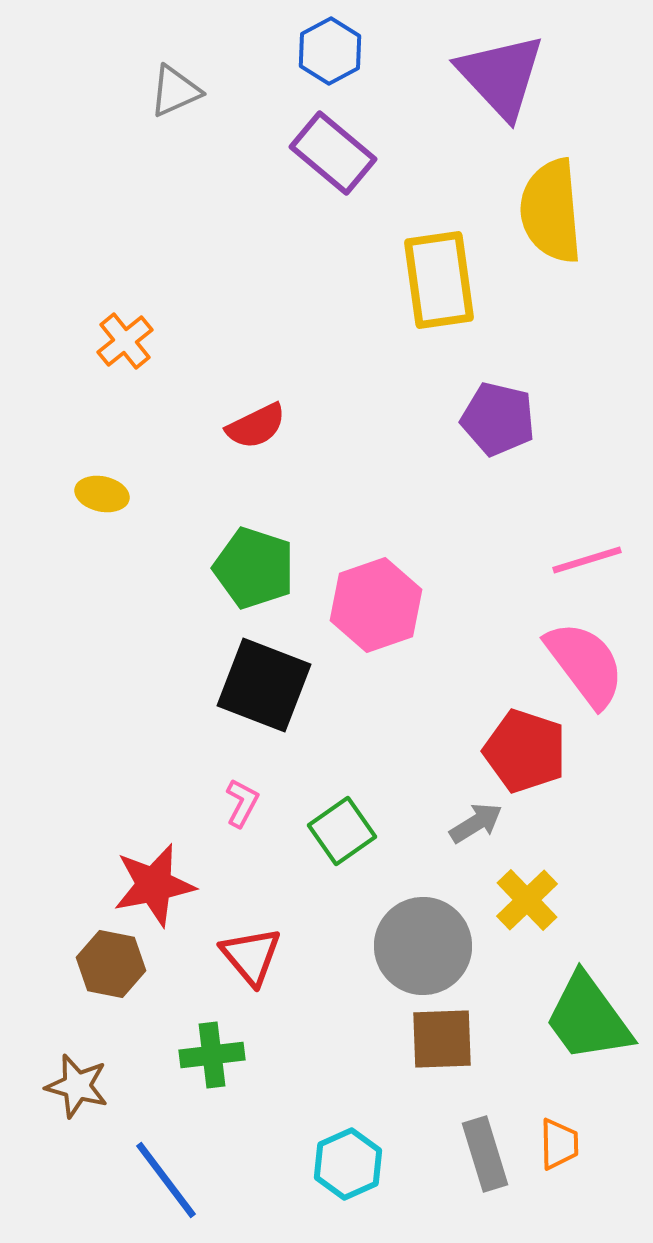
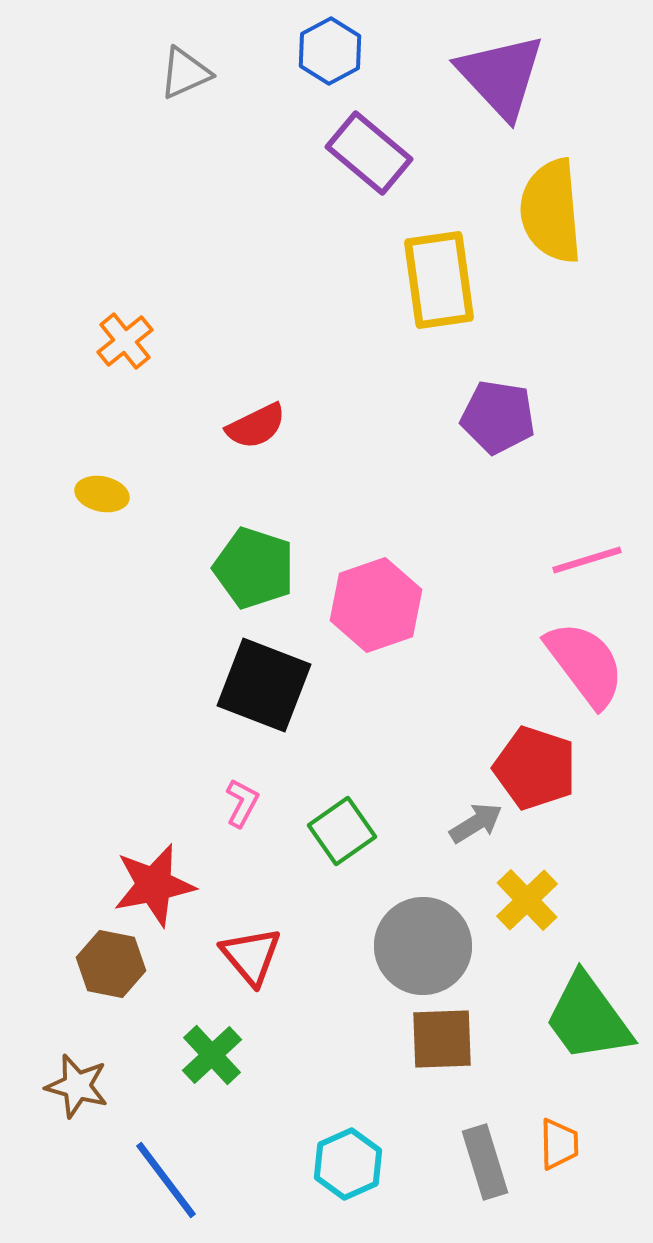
gray triangle: moved 10 px right, 18 px up
purple rectangle: moved 36 px right
purple pentagon: moved 2 px up; rotated 4 degrees counterclockwise
red pentagon: moved 10 px right, 17 px down
green cross: rotated 36 degrees counterclockwise
gray rectangle: moved 8 px down
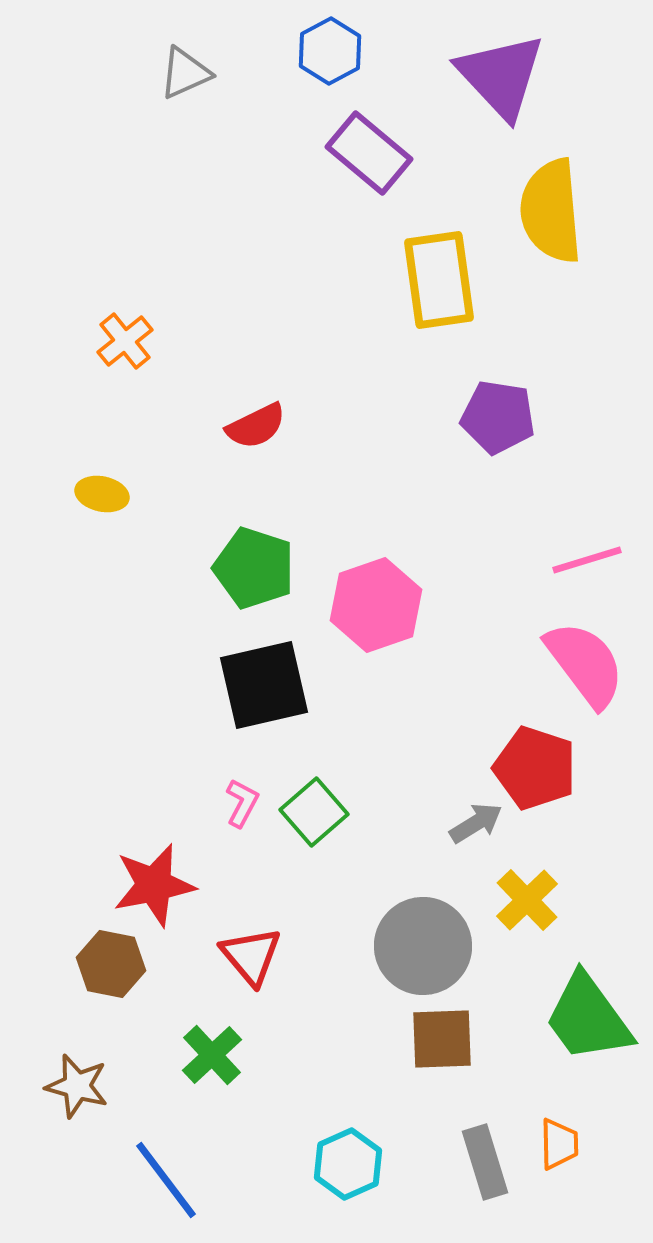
black square: rotated 34 degrees counterclockwise
green square: moved 28 px left, 19 px up; rotated 6 degrees counterclockwise
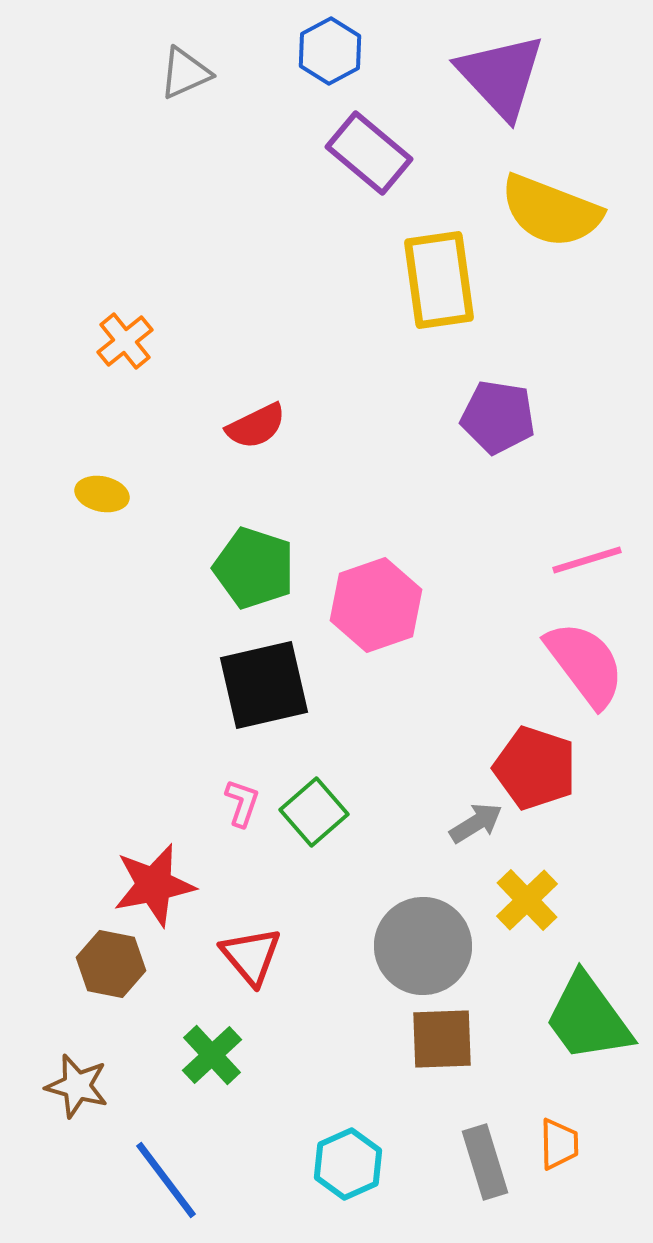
yellow semicircle: rotated 64 degrees counterclockwise
pink L-shape: rotated 9 degrees counterclockwise
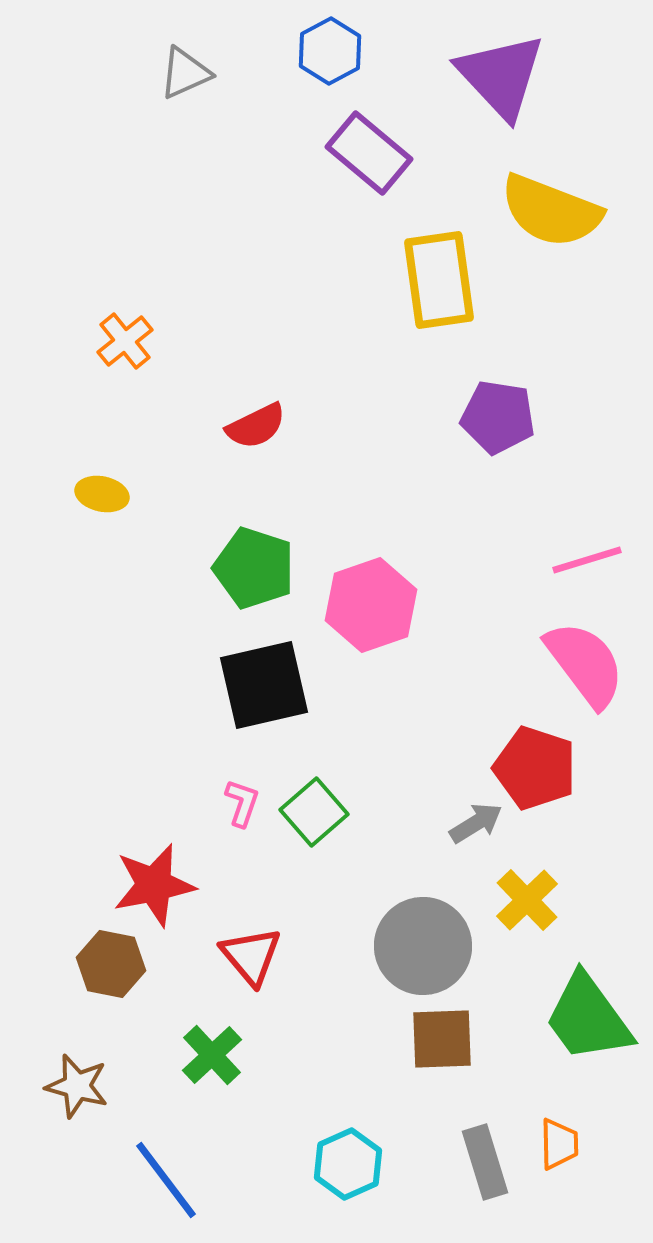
pink hexagon: moved 5 px left
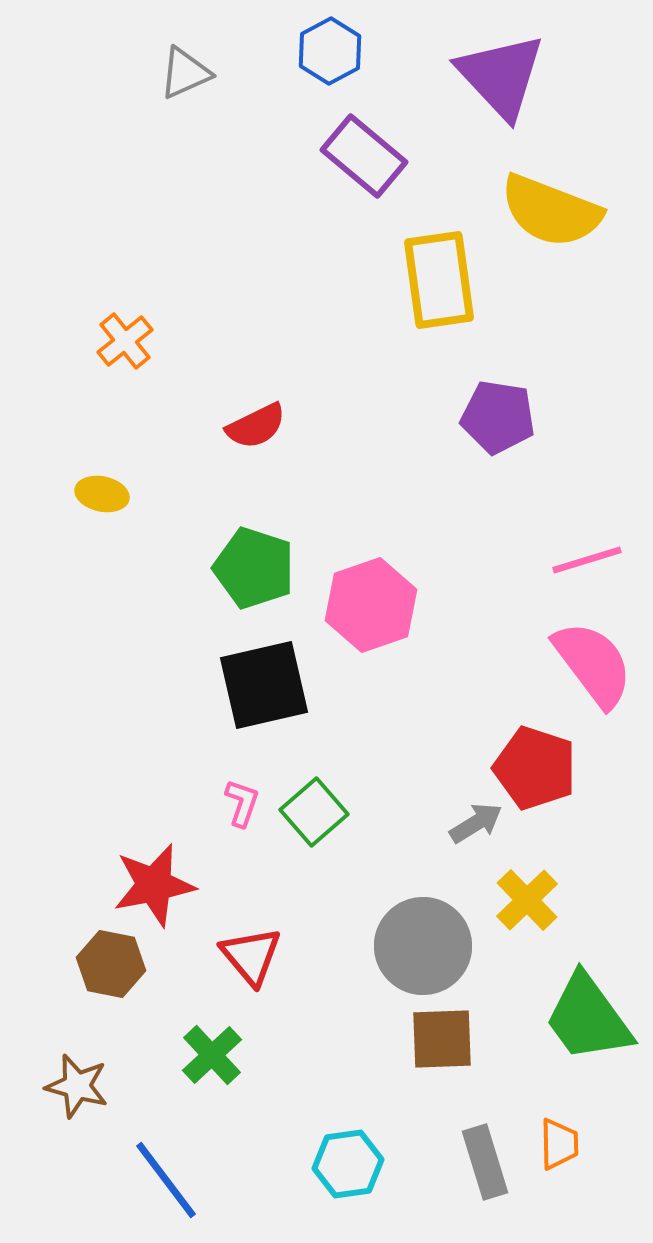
purple rectangle: moved 5 px left, 3 px down
pink semicircle: moved 8 px right
cyan hexagon: rotated 16 degrees clockwise
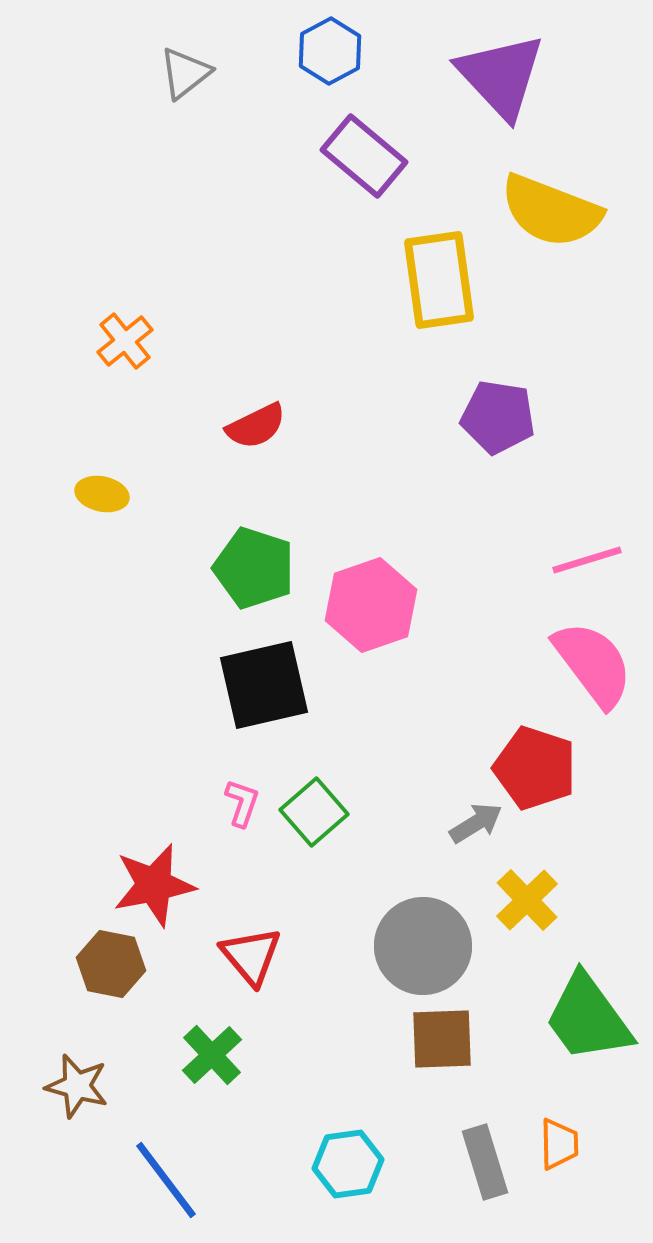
gray triangle: rotated 14 degrees counterclockwise
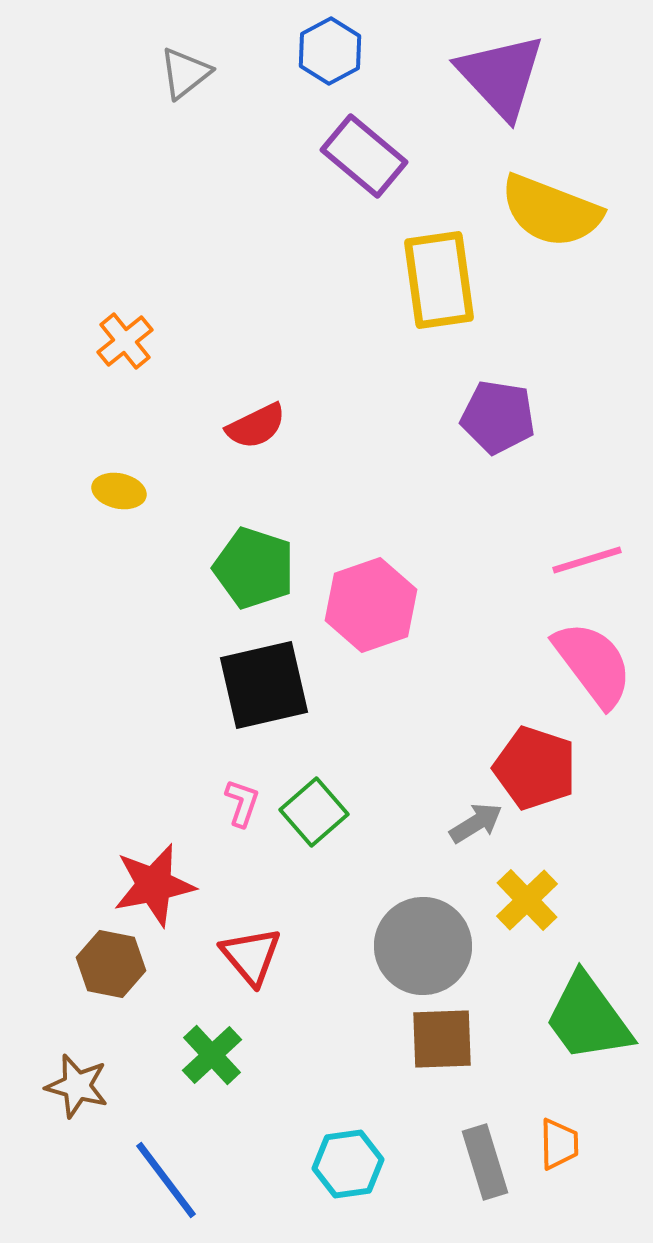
yellow ellipse: moved 17 px right, 3 px up
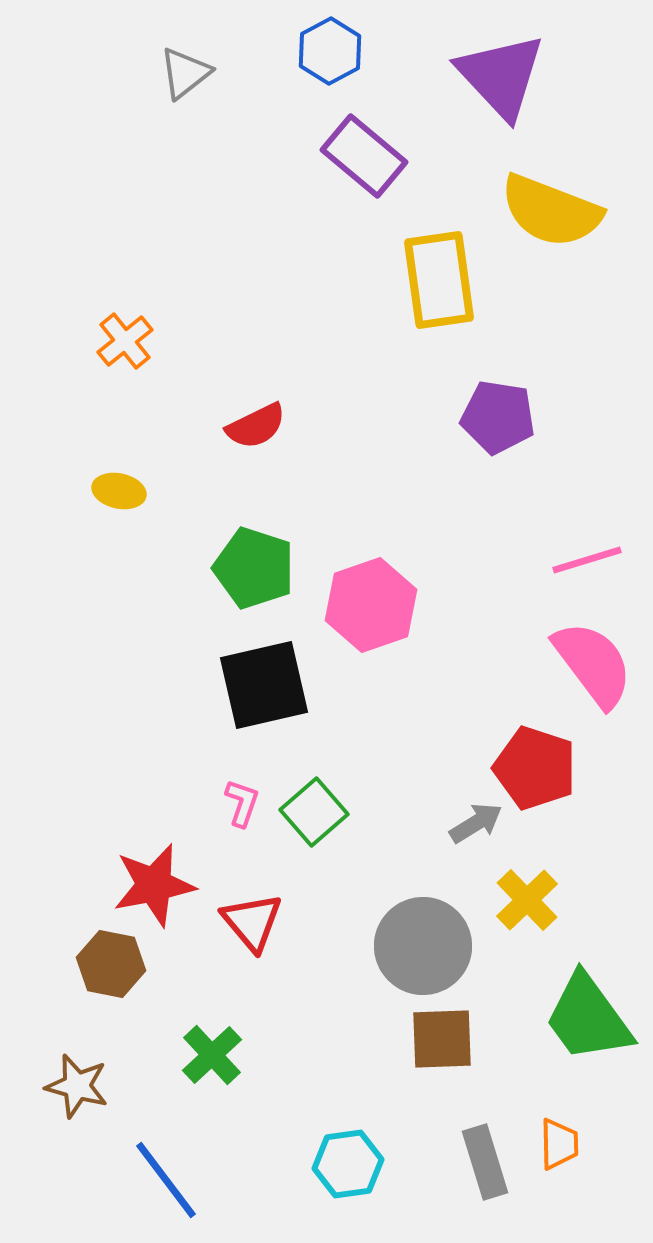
red triangle: moved 1 px right, 34 px up
